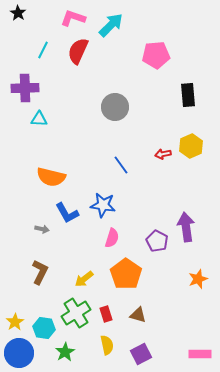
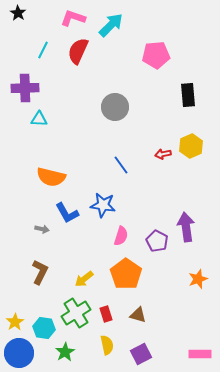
pink semicircle: moved 9 px right, 2 px up
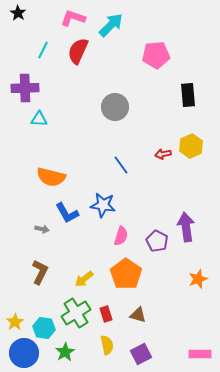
blue circle: moved 5 px right
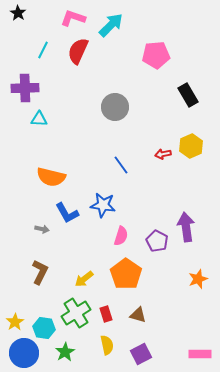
black rectangle: rotated 25 degrees counterclockwise
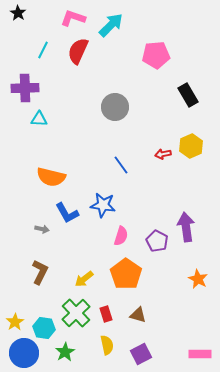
orange star: rotated 24 degrees counterclockwise
green cross: rotated 12 degrees counterclockwise
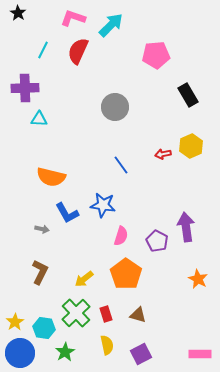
blue circle: moved 4 px left
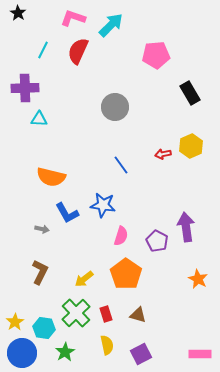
black rectangle: moved 2 px right, 2 px up
blue circle: moved 2 px right
